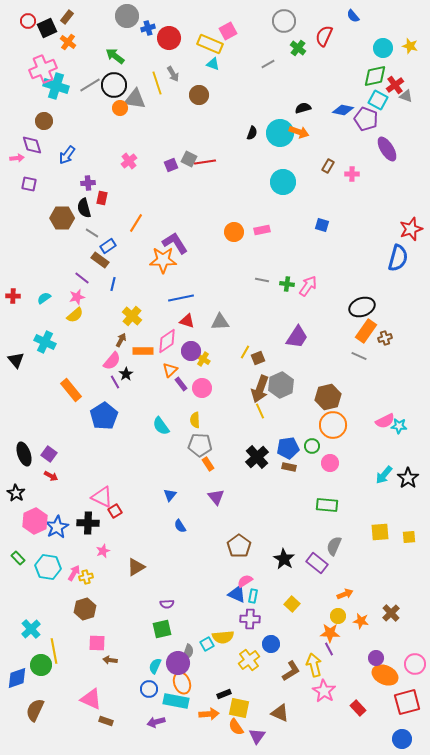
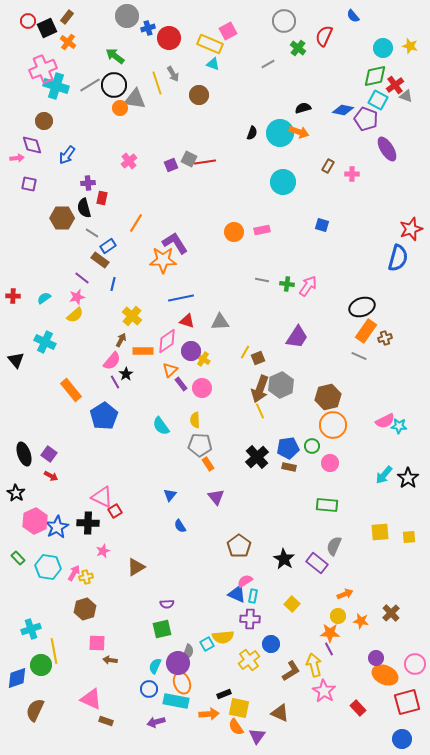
cyan cross at (31, 629): rotated 24 degrees clockwise
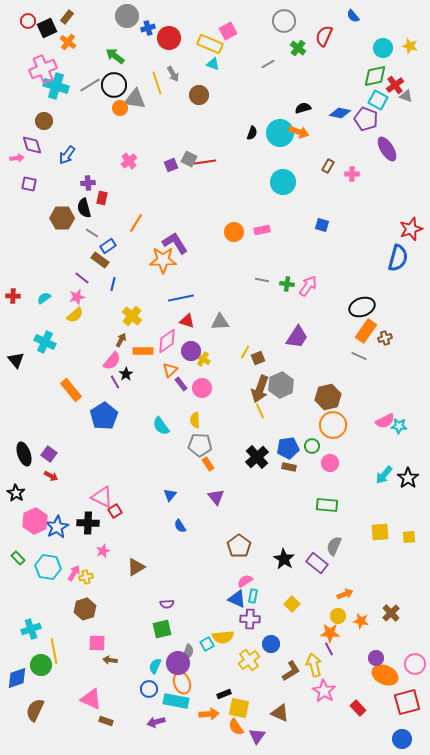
blue diamond at (343, 110): moved 3 px left, 3 px down
blue triangle at (237, 594): moved 5 px down
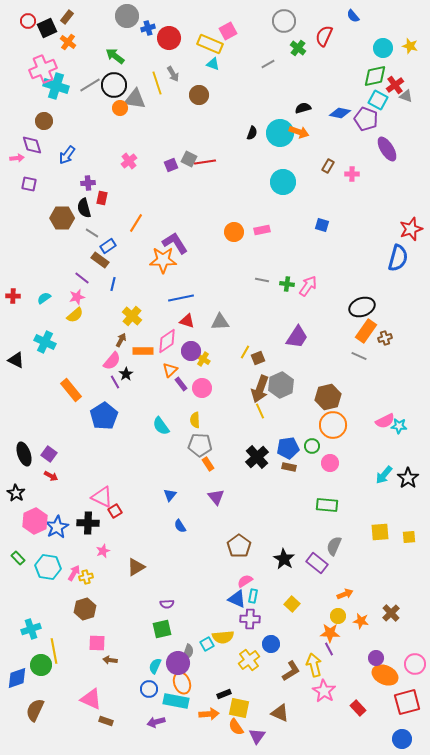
black triangle at (16, 360): rotated 24 degrees counterclockwise
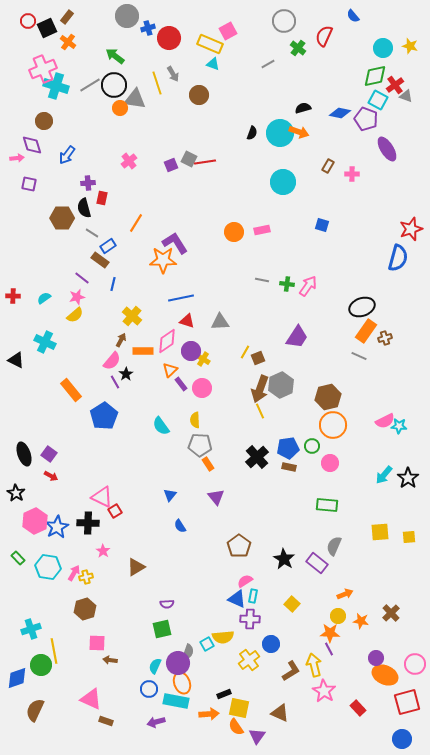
pink star at (103, 551): rotated 16 degrees counterclockwise
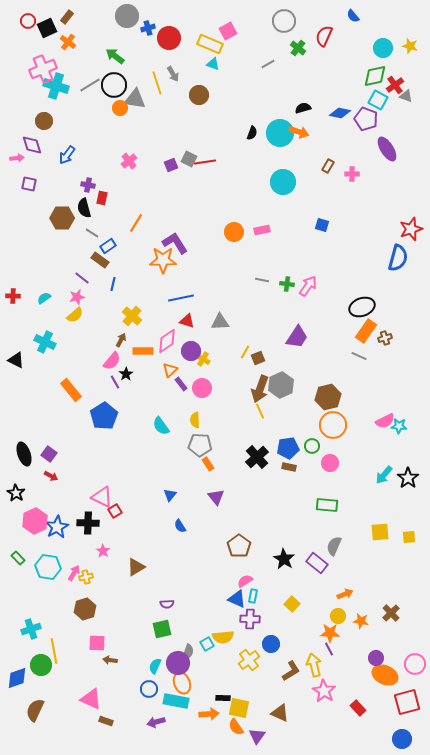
purple cross at (88, 183): moved 2 px down; rotated 16 degrees clockwise
black rectangle at (224, 694): moved 1 px left, 4 px down; rotated 24 degrees clockwise
